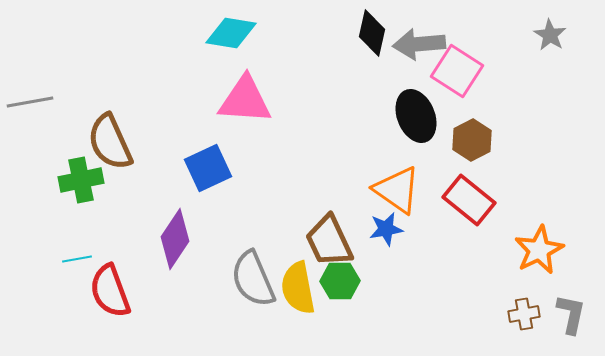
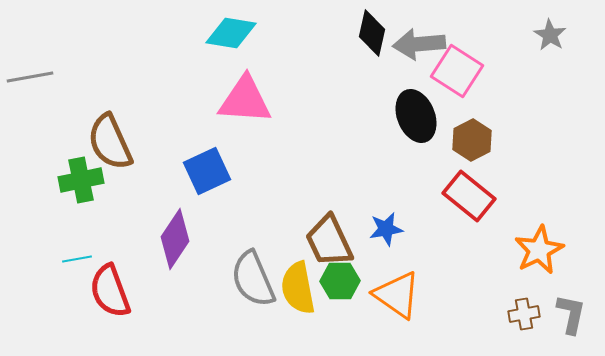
gray line: moved 25 px up
blue square: moved 1 px left, 3 px down
orange triangle: moved 105 px down
red rectangle: moved 4 px up
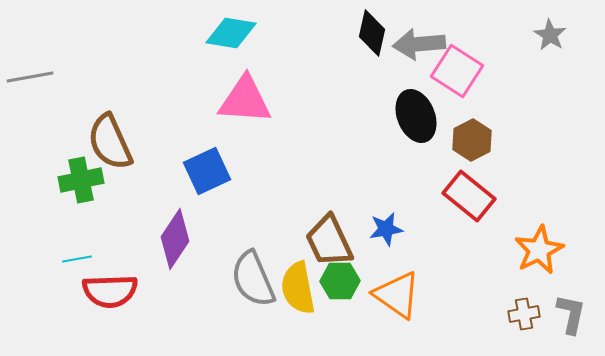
red semicircle: rotated 72 degrees counterclockwise
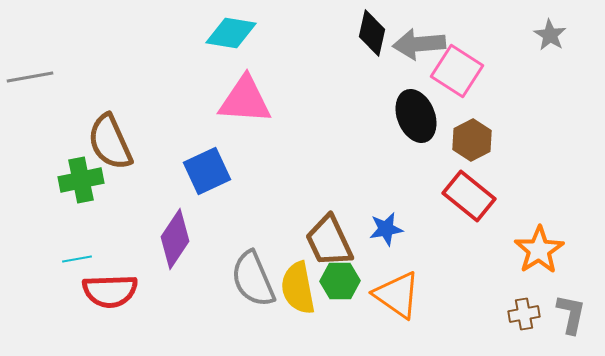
orange star: rotated 6 degrees counterclockwise
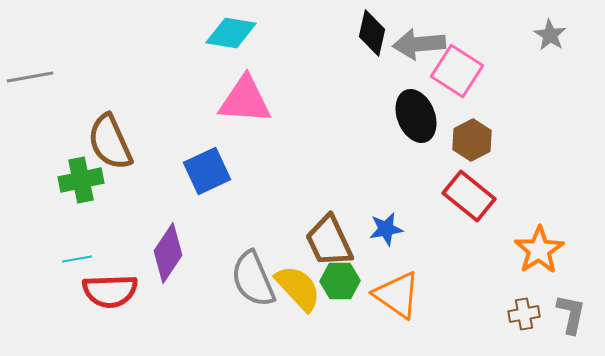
purple diamond: moved 7 px left, 14 px down
yellow semicircle: rotated 148 degrees clockwise
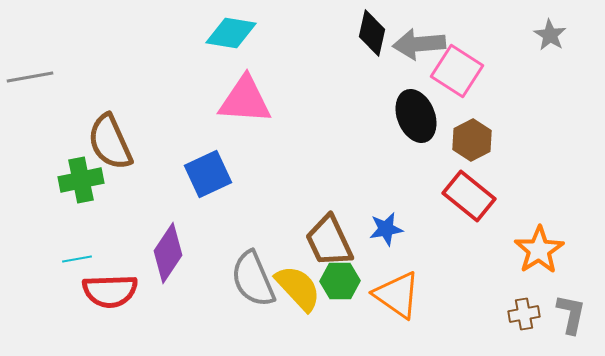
blue square: moved 1 px right, 3 px down
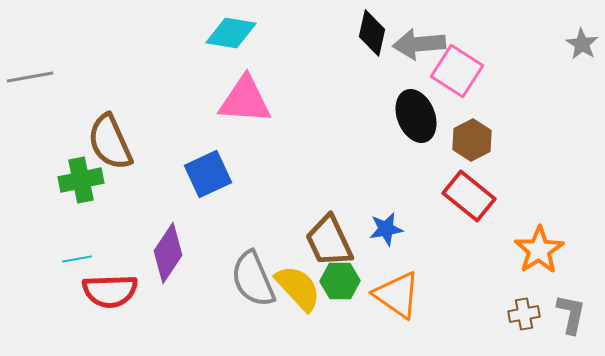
gray star: moved 32 px right, 9 px down
